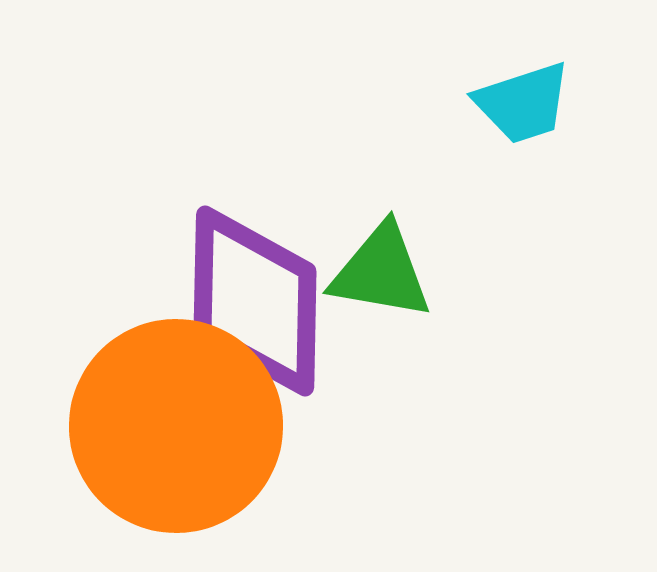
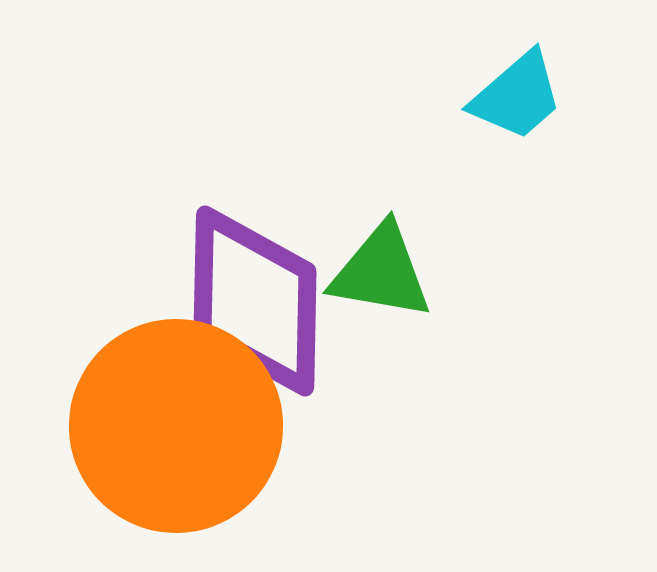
cyan trapezoid: moved 6 px left, 7 px up; rotated 23 degrees counterclockwise
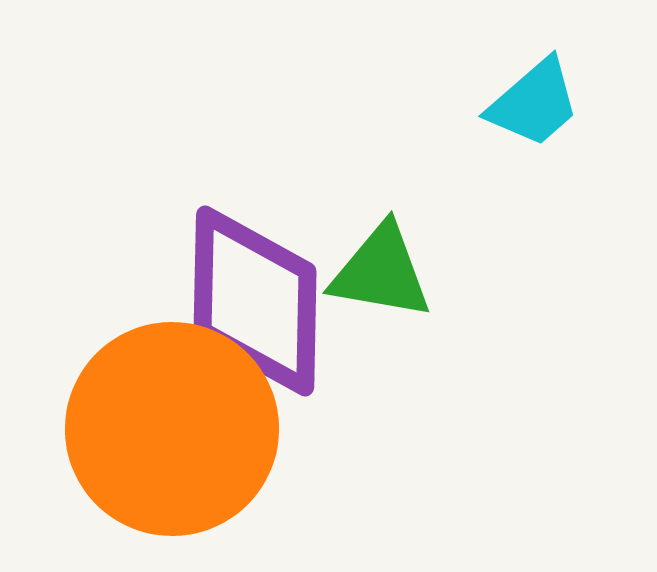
cyan trapezoid: moved 17 px right, 7 px down
orange circle: moved 4 px left, 3 px down
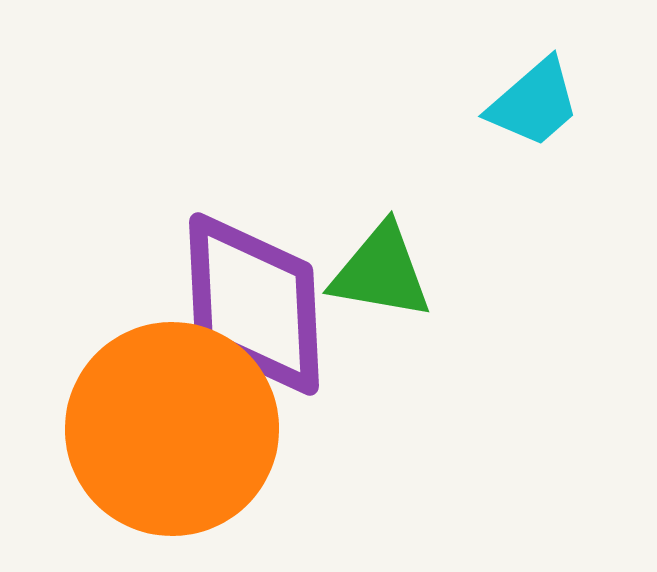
purple diamond: moved 1 px left, 3 px down; rotated 4 degrees counterclockwise
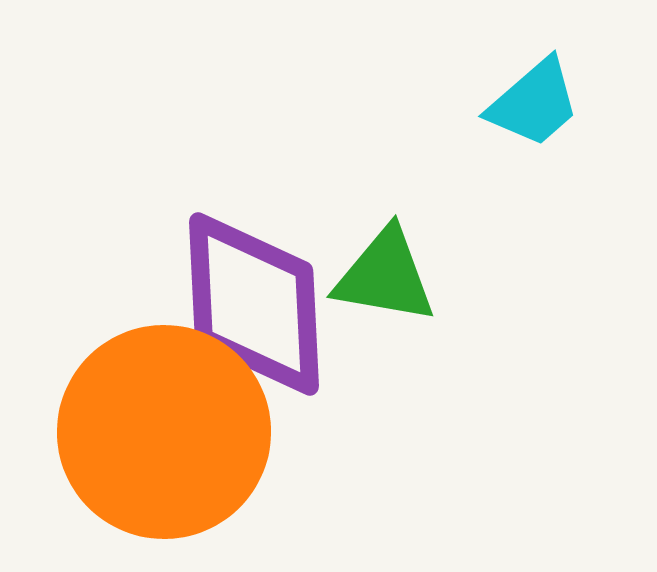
green triangle: moved 4 px right, 4 px down
orange circle: moved 8 px left, 3 px down
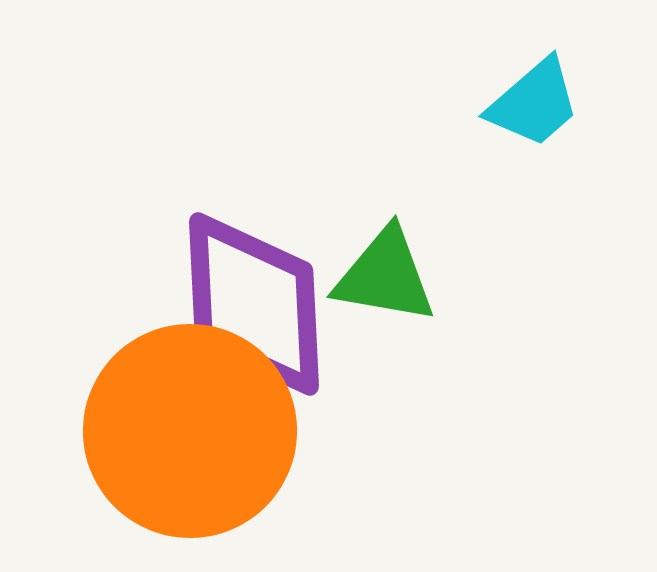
orange circle: moved 26 px right, 1 px up
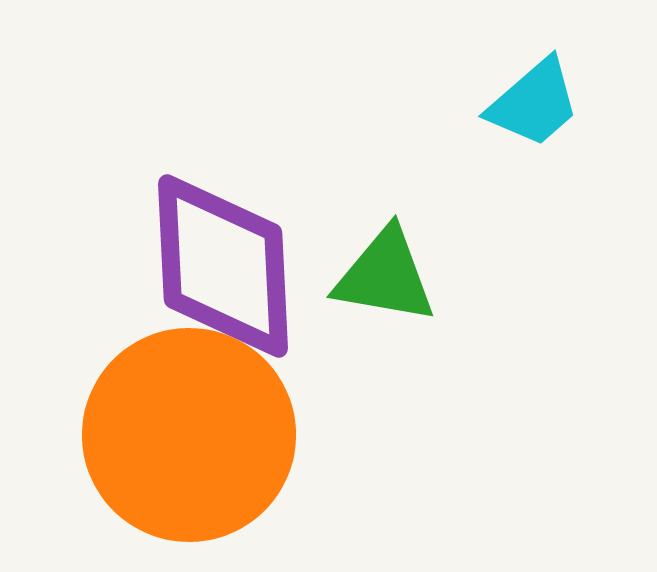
purple diamond: moved 31 px left, 38 px up
orange circle: moved 1 px left, 4 px down
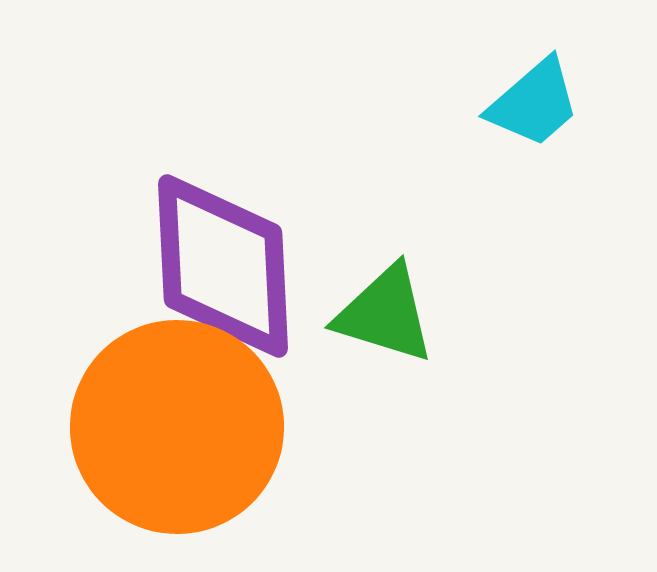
green triangle: moved 38 px down; rotated 7 degrees clockwise
orange circle: moved 12 px left, 8 px up
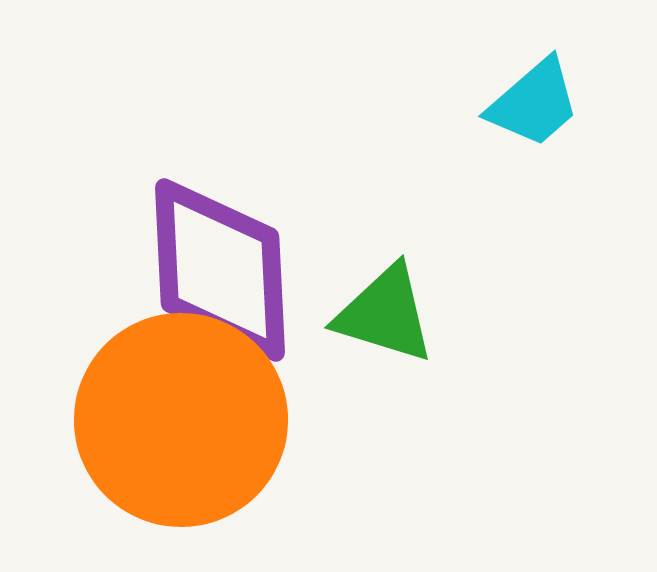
purple diamond: moved 3 px left, 4 px down
orange circle: moved 4 px right, 7 px up
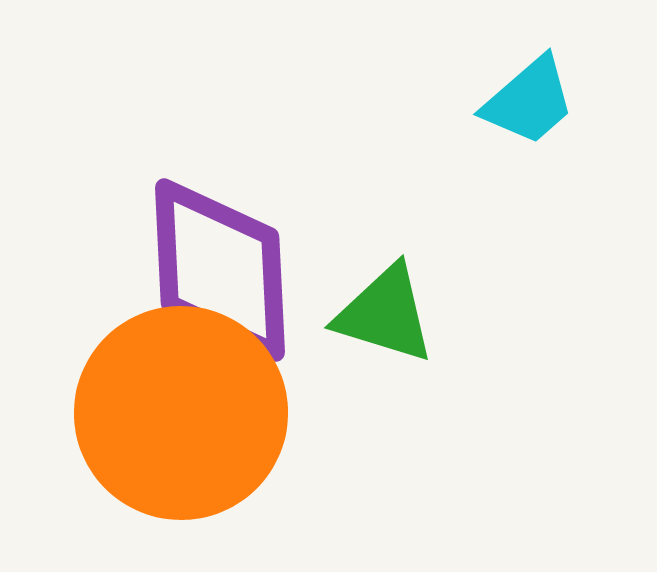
cyan trapezoid: moved 5 px left, 2 px up
orange circle: moved 7 px up
